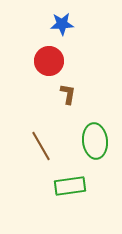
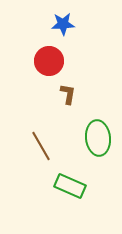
blue star: moved 1 px right
green ellipse: moved 3 px right, 3 px up
green rectangle: rotated 32 degrees clockwise
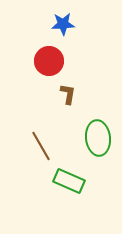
green rectangle: moved 1 px left, 5 px up
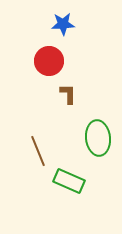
brown L-shape: rotated 10 degrees counterclockwise
brown line: moved 3 px left, 5 px down; rotated 8 degrees clockwise
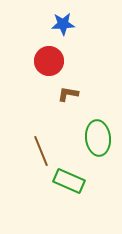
brown L-shape: rotated 80 degrees counterclockwise
brown line: moved 3 px right
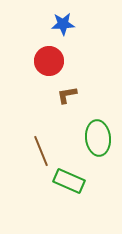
brown L-shape: moved 1 px left, 1 px down; rotated 20 degrees counterclockwise
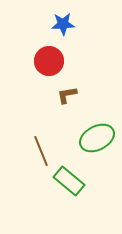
green ellipse: moved 1 px left; rotated 68 degrees clockwise
green rectangle: rotated 16 degrees clockwise
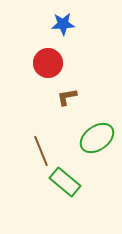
red circle: moved 1 px left, 2 px down
brown L-shape: moved 2 px down
green ellipse: rotated 8 degrees counterclockwise
green rectangle: moved 4 px left, 1 px down
